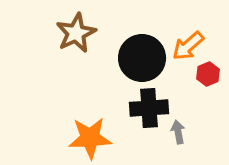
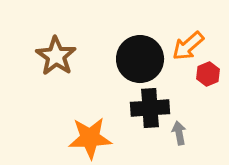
brown star: moved 20 px left, 23 px down; rotated 12 degrees counterclockwise
black circle: moved 2 px left, 1 px down
black cross: moved 1 px right
gray arrow: moved 1 px right, 1 px down
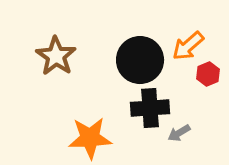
black circle: moved 1 px down
gray arrow: rotated 110 degrees counterclockwise
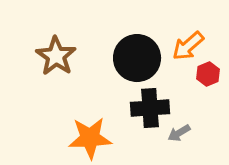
black circle: moved 3 px left, 2 px up
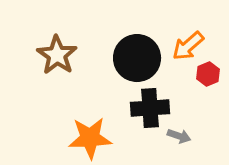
brown star: moved 1 px right, 1 px up
gray arrow: moved 3 px down; rotated 130 degrees counterclockwise
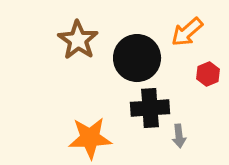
orange arrow: moved 1 px left, 14 px up
brown star: moved 21 px right, 15 px up
gray arrow: rotated 65 degrees clockwise
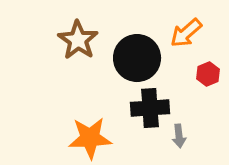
orange arrow: moved 1 px left, 1 px down
